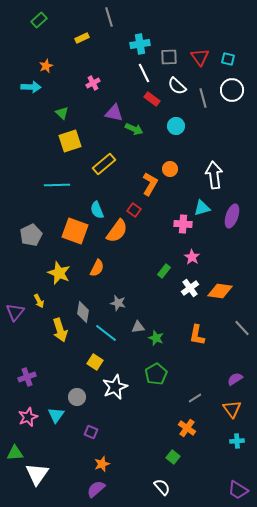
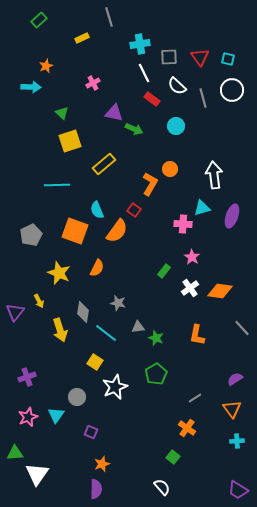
purple semicircle at (96, 489): rotated 132 degrees clockwise
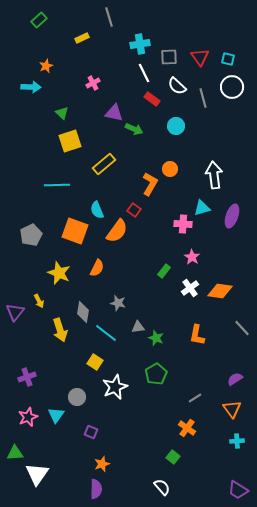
white circle at (232, 90): moved 3 px up
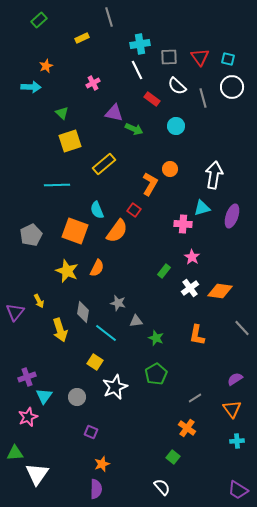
white line at (144, 73): moved 7 px left, 3 px up
white arrow at (214, 175): rotated 16 degrees clockwise
yellow star at (59, 273): moved 8 px right, 2 px up
gray triangle at (138, 327): moved 2 px left, 6 px up
cyan triangle at (56, 415): moved 12 px left, 19 px up
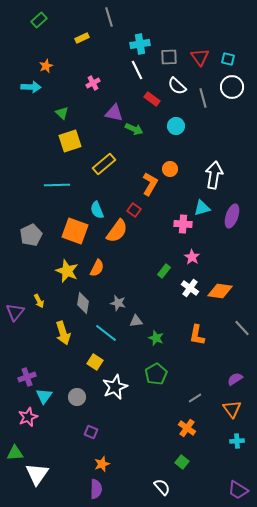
white cross at (190, 288): rotated 18 degrees counterclockwise
gray diamond at (83, 312): moved 9 px up
yellow arrow at (60, 330): moved 3 px right, 3 px down
green square at (173, 457): moved 9 px right, 5 px down
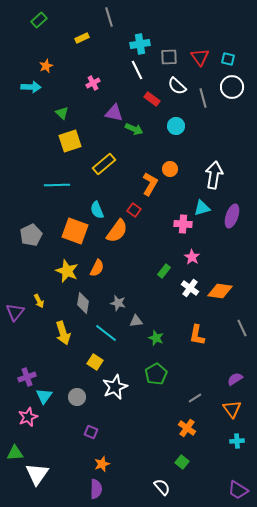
gray line at (242, 328): rotated 18 degrees clockwise
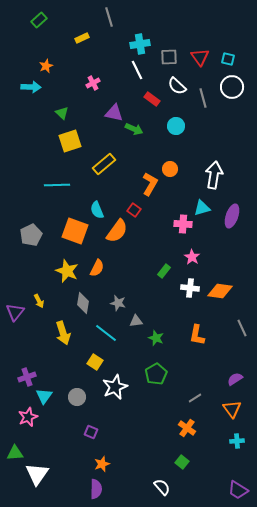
white cross at (190, 288): rotated 30 degrees counterclockwise
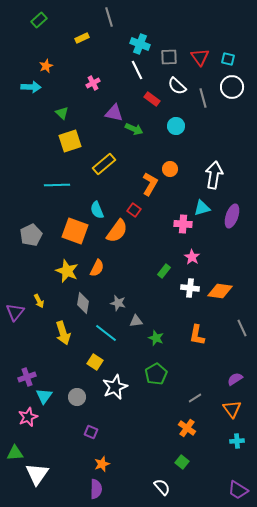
cyan cross at (140, 44): rotated 30 degrees clockwise
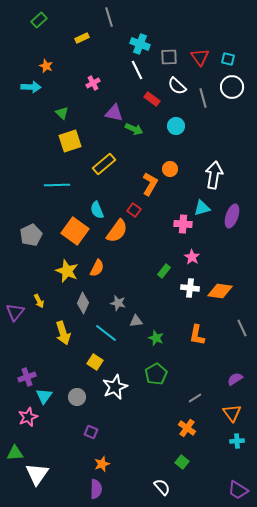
orange star at (46, 66): rotated 24 degrees counterclockwise
orange square at (75, 231): rotated 16 degrees clockwise
gray diamond at (83, 303): rotated 15 degrees clockwise
orange triangle at (232, 409): moved 4 px down
